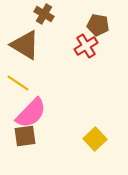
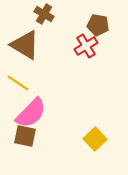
brown square: rotated 20 degrees clockwise
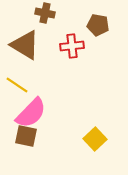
brown cross: moved 1 px right, 1 px up; rotated 18 degrees counterclockwise
red cross: moved 14 px left; rotated 25 degrees clockwise
yellow line: moved 1 px left, 2 px down
brown square: moved 1 px right
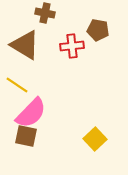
brown pentagon: moved 5 px down
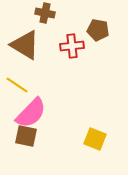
yellow square: rotated 25 degrees counterclockwise
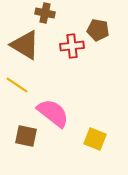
pink semicircle: moved 22 px right; rotated 96 degrees counterclockwise
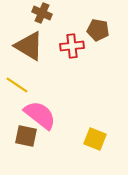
brown cross: moved 3 px left; rotated 12 degrees clockwise
brown triangle: moved 4 px right, 1 px down
pink semicircle: moved 13 px left, 2 px down
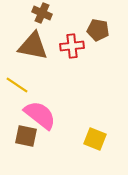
brown triangle: moved 4 px right; rotated 20 degrees counterclockwise
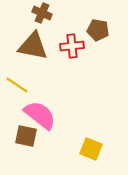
yellow square: moved 4 px left, 10 px down
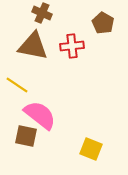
brown pentagon: moved 5 px right, 7 px up; rotated 20 degrees clockwise
